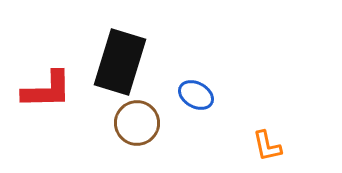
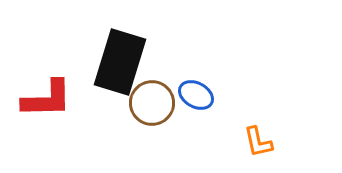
red L-shape: moved 9 px down
brown circle: moved 15 px right, 20 px up
orange L-shape: moved 9 px left, 4 px up
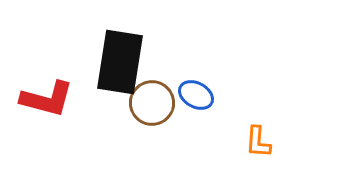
black rectangle: rotated 8 degrees counterclockwise
red L-shape: rotated 16 degrees clockwise
orange L-shape: rotated 16 degrees clockwise
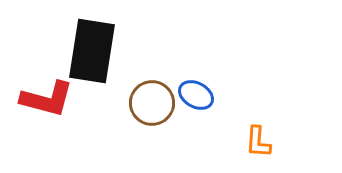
black rectangle: moved 28 px left, 11 px up
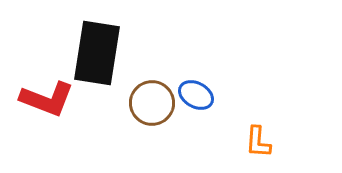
black rectangle: moved 5 px right, 2 px down
red L-shape: rotated 6 degrees clockwise
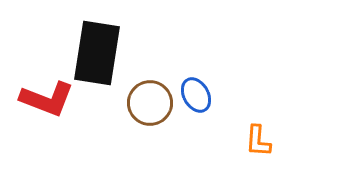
blue ellipse: rotated 32 degrees clockwise
brown circle: moved 2 px left
orange L-shape: moved 1 px up
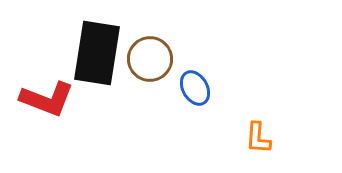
blue ellipse: moved 1 px left, 7 px up
brown circle: moved 44 px up
orange L-shape: moved 3 px up
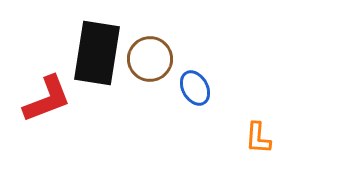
red L-shape: rotated 42 degrees counterclockwise
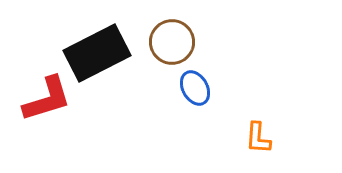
black rectangle: rotated 54 degrees clockwise
brown circle: moved 22 px right, 17 px up
red L-shape: rotated 4 degrees clockwise
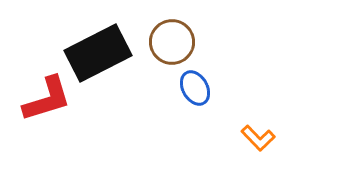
black rectangle: moved 1 px right
orange L-shape: rotated 48 degrees counterclockwise
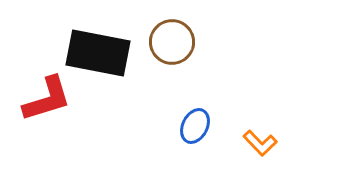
black rectangle: rotated 38 degrees clockwise
blue ellipse: moved 38 px down; rotated 56 degrees clockwise
orange L-shape: moved 2 px right, 5 px down
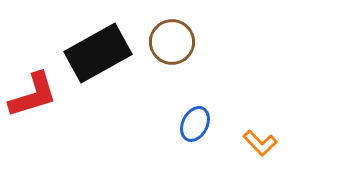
black rectangle: rotated 40 degrees counterclockwise
red L-shape: moved 14 px left, 4 px up
blue ellipse: moved 2 px up
